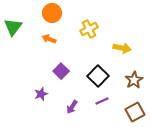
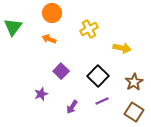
brown star: moved 2 px down
brown square: moved 1 px left; rotated 30 degrees counterclockwise
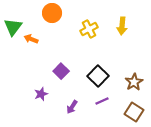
orange arrow: moved 18 px left
yellow arrow: moved 22 px up; rotated 84 degrees clockwise
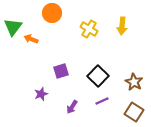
yellow cross: rotated 30 degrees counterclockwise
purple square: rotated 28 degrees clockwise
brown star: rotated 12 degrees counterclockwise
